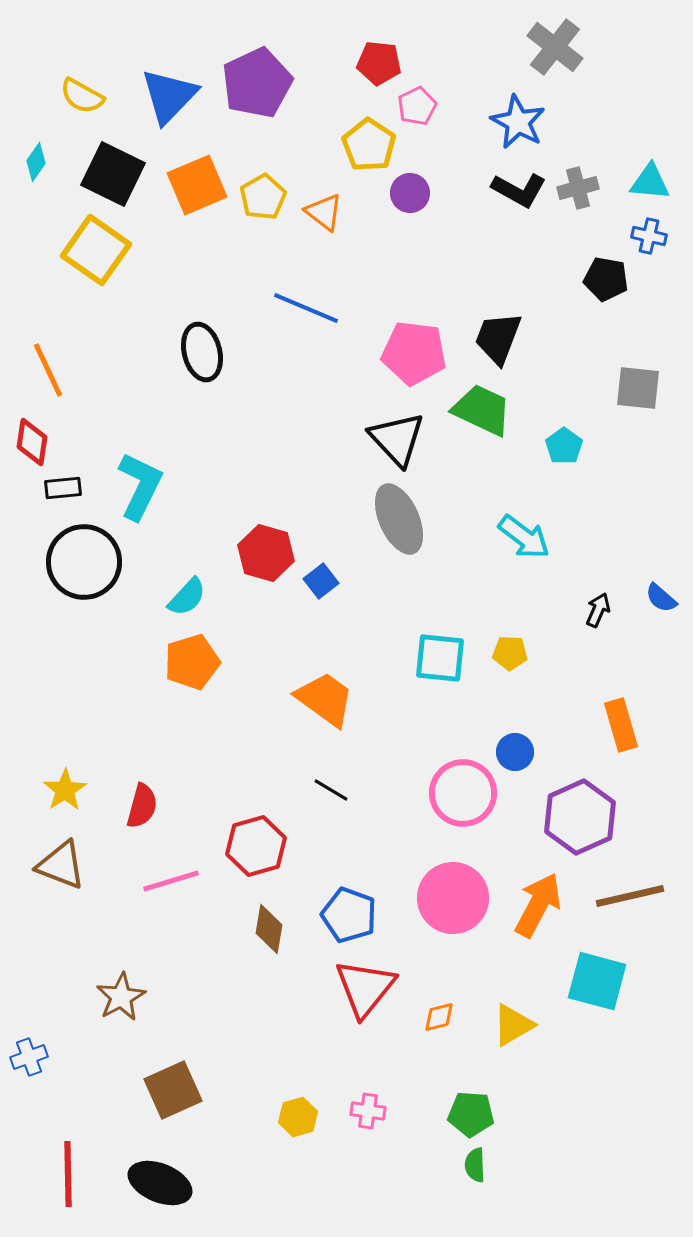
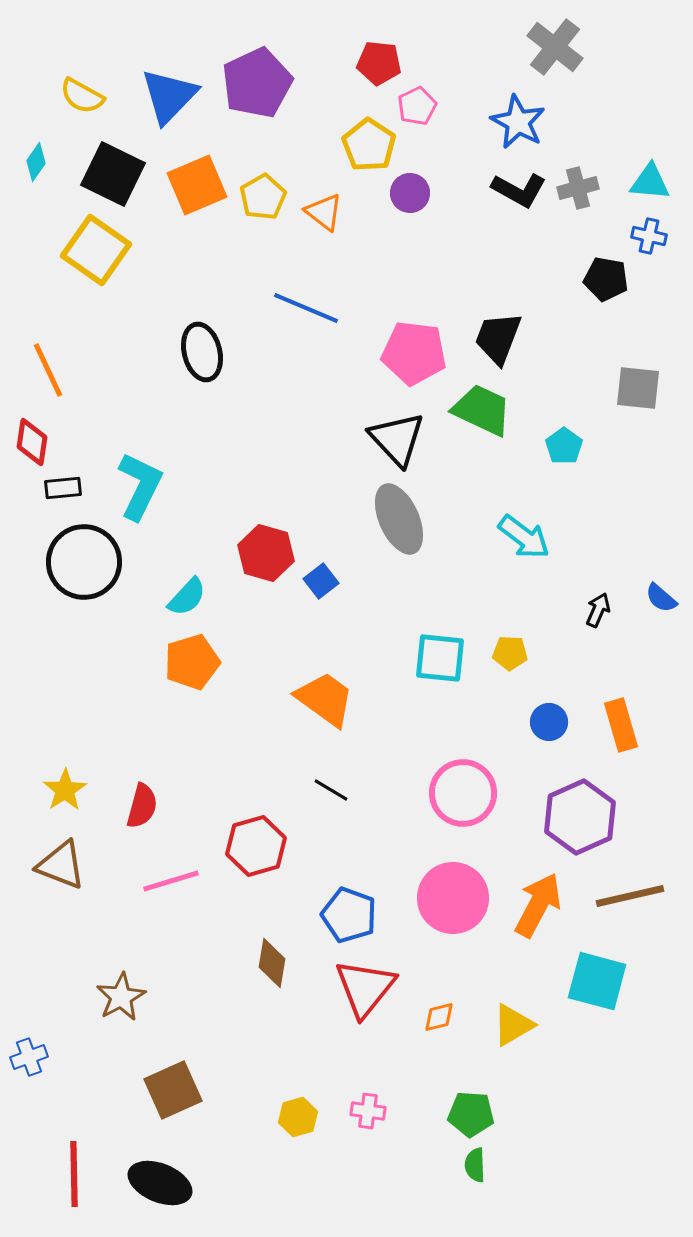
blue circle at (515, 752): moved 34 px right, 30 px up
brown diamond at (269, 929): moved 3 px right, 34 px down
red line at (68, 1174): moved 6 px right
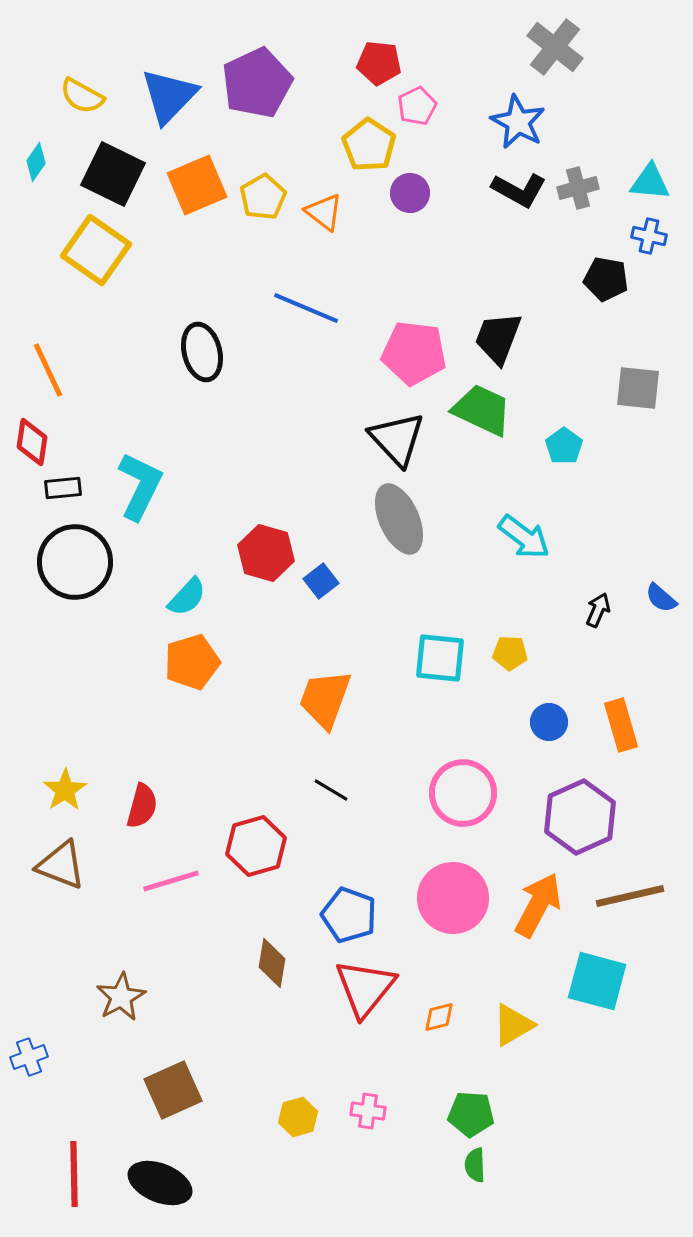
black circle at (84, 562): moved 9 px left
orange trapezoid at (325, 699): rotated 106 degrees counterclockwise
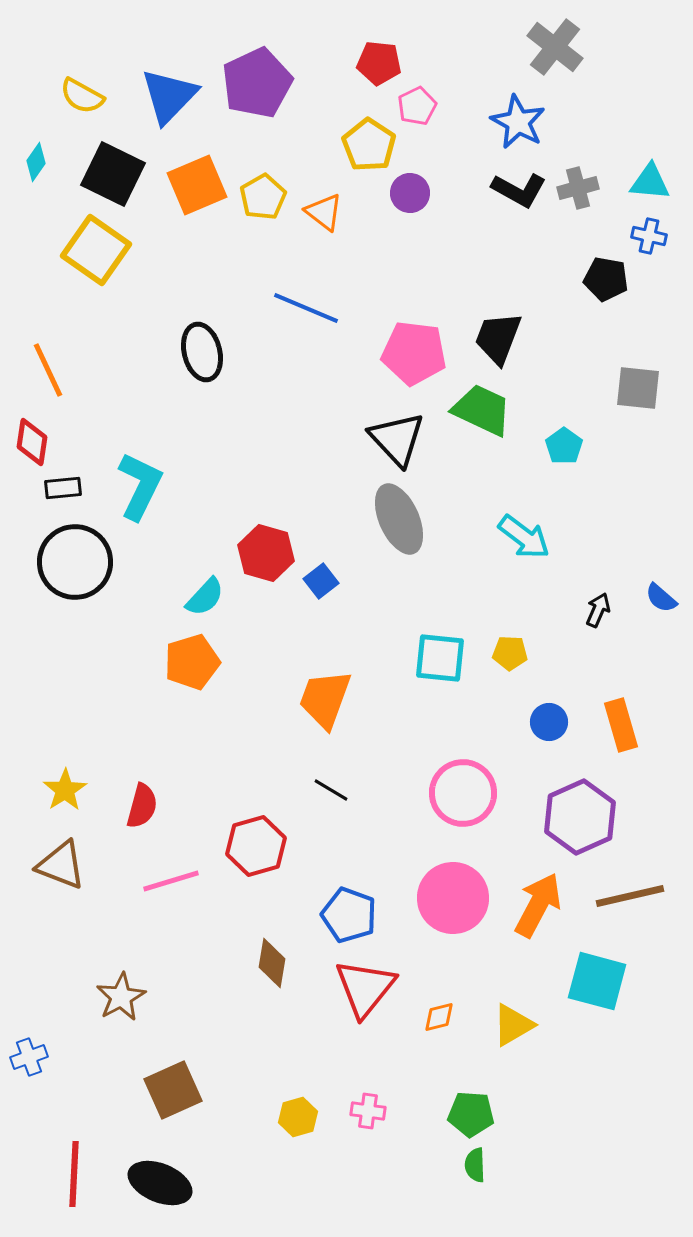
cyan semicircle at (187, 597): moved 18 px right
red line at (74, 1174): rotated 4 degrees clockwise
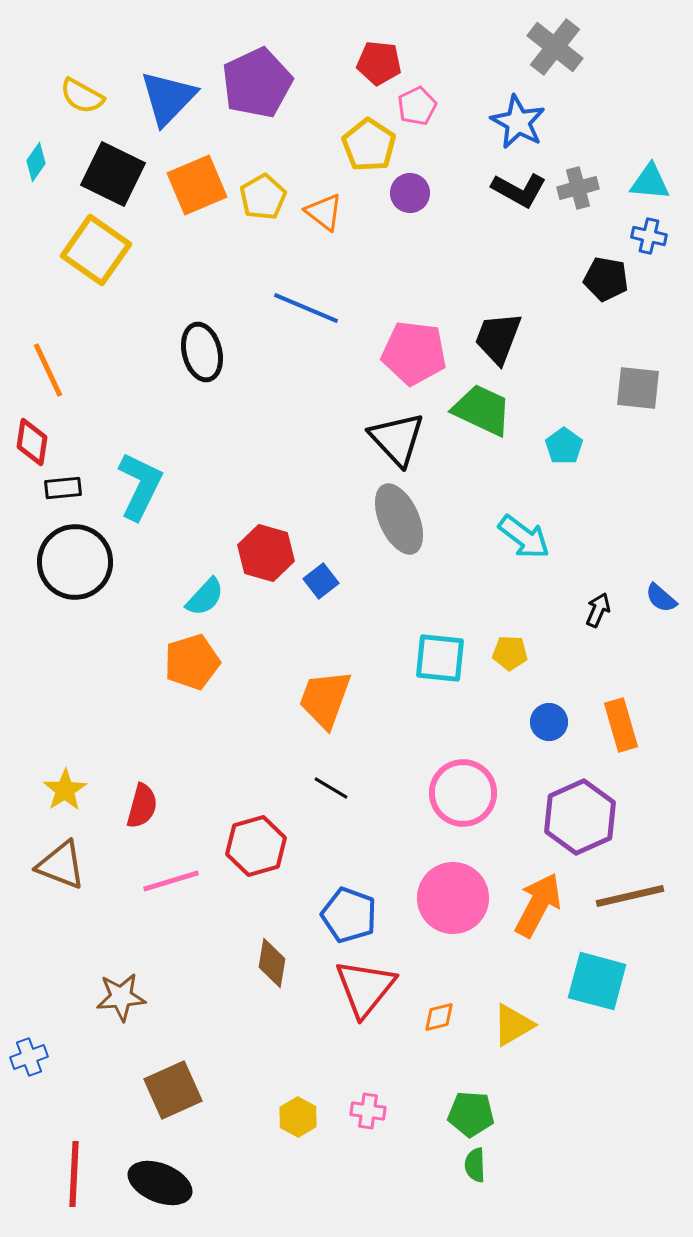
blue triangle at (169, 96): moved 1 px left, 2 px down
black line at (331, 790): moved 2 px up
brown star at (121, 997): rotated 24 degrees clockwise
yellow hexagon at (298, 1117): rotated 15 degrees counterclockwise
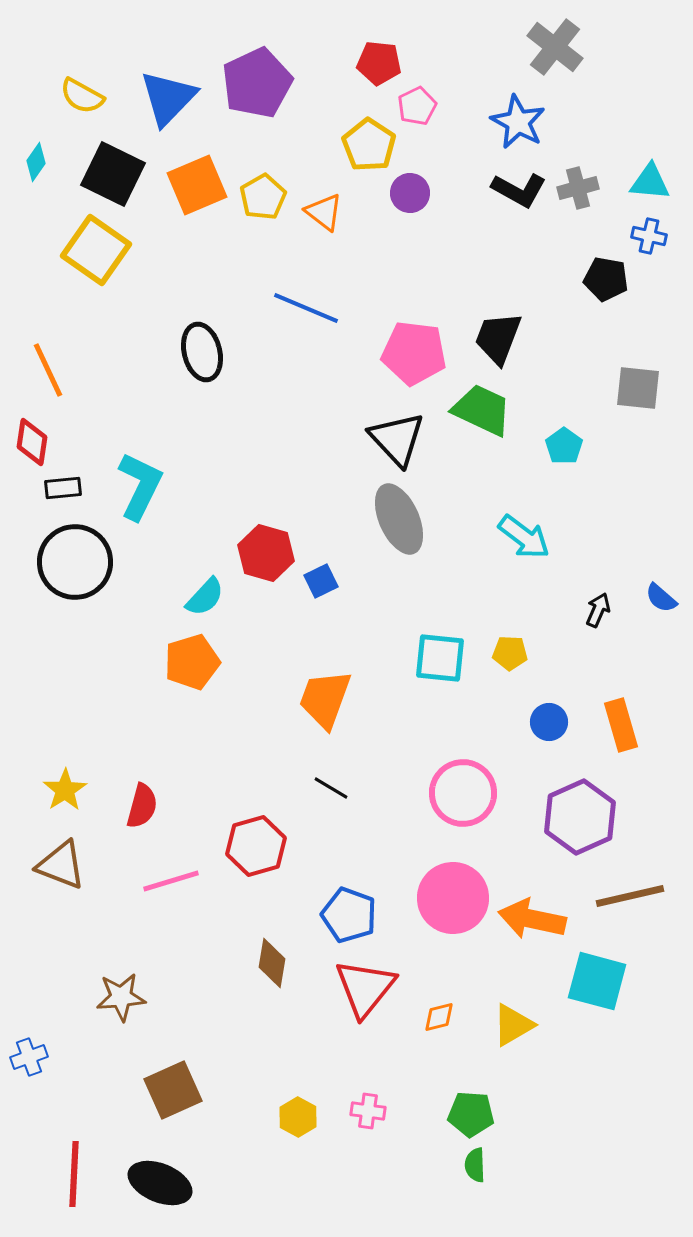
blue square at (321, 581): rotated 12 degrees clockwise
orange arrow at (538, 905): moved 6 px left, 14 px down; rotated 106 degrees counterclockwise
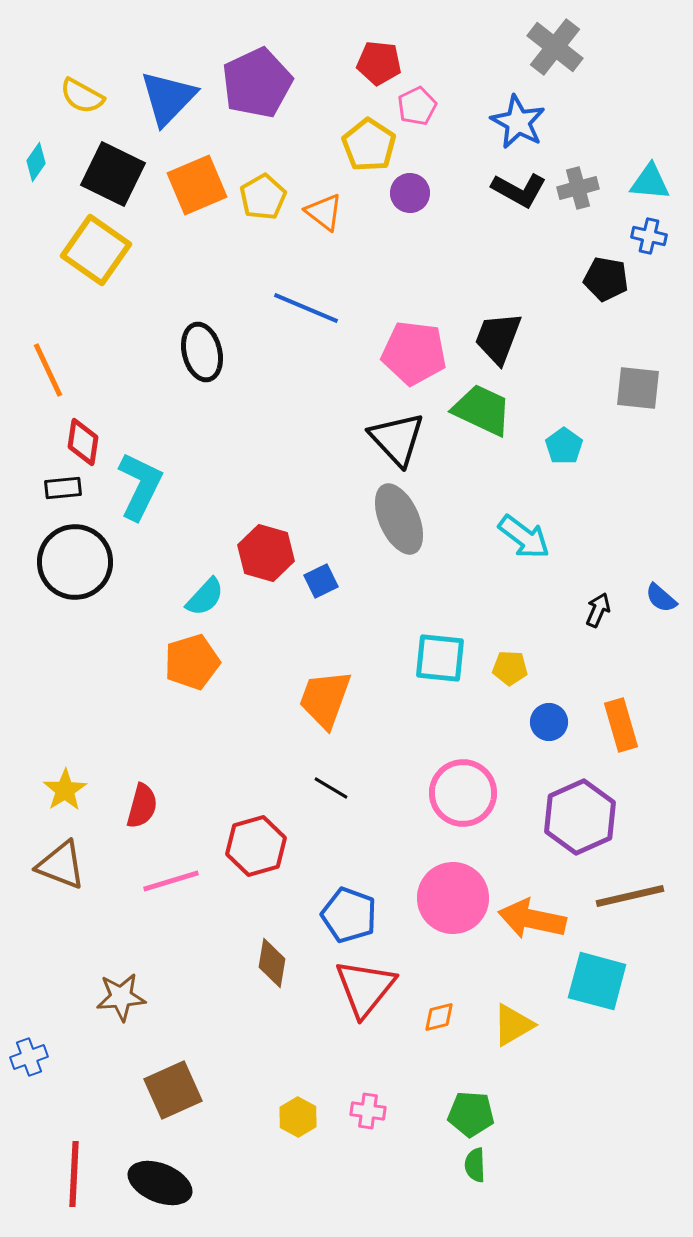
red diamond at (32, 442): moved 51 px right
yellow pentagon at (510, 653): moved 15 px down
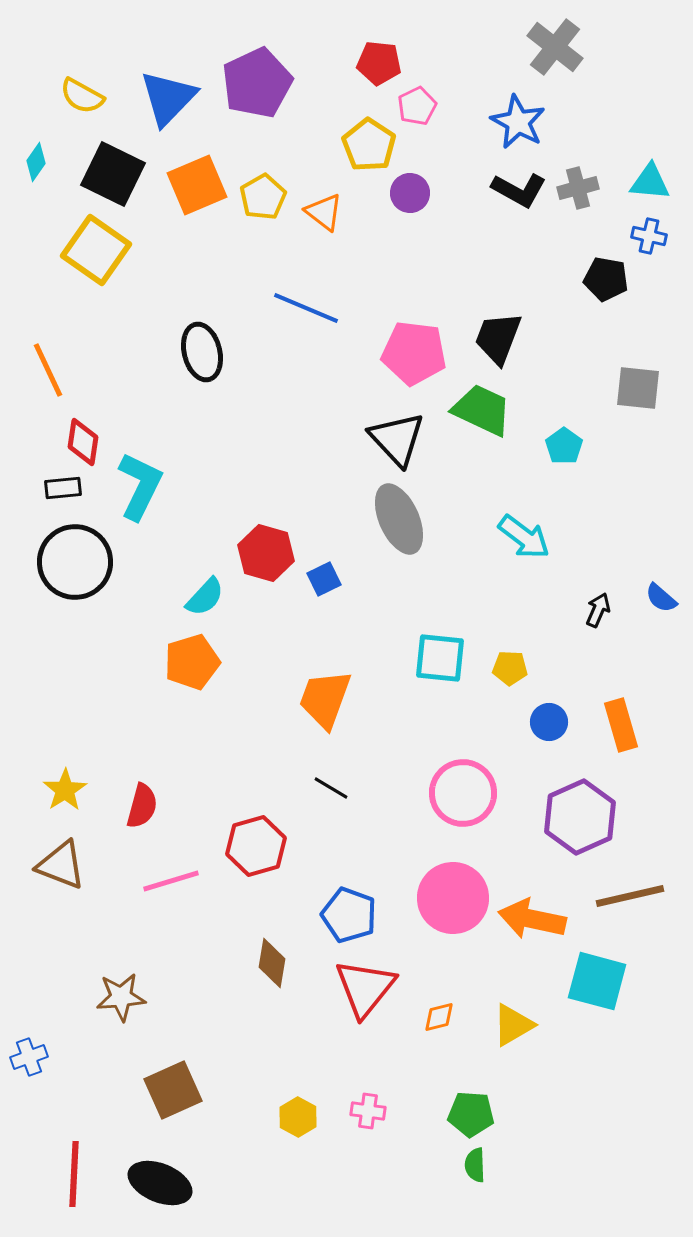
blue square at (321, 581): moved 3 px right, 2 px up
